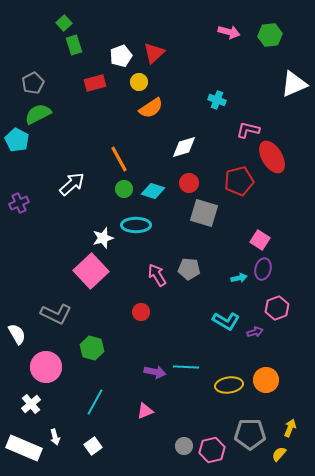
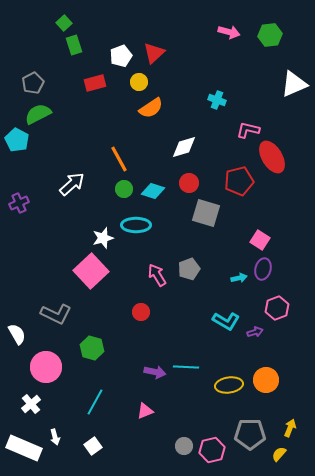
gray square at (204, 213): moved 2 px right
gray pentagon at (189, 269): rotated 25 degrees counterclockwise
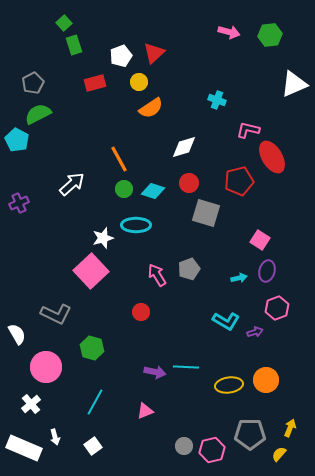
purple ellipse at (263, 269): moved 4 px right, 2 px down
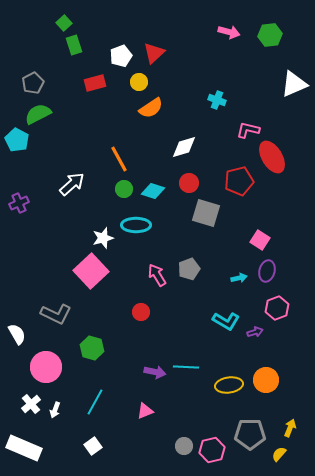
white arrow at (55, 437): moved 27 px up; rotated 35 degrees clockwise
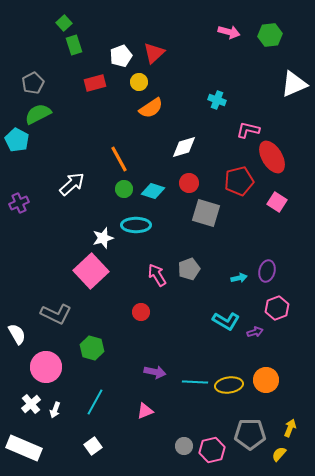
pink square at (260, 240): moved 17 px right, 38 px up
cyan line at (186, 367): moved 9 px right, 15 px down
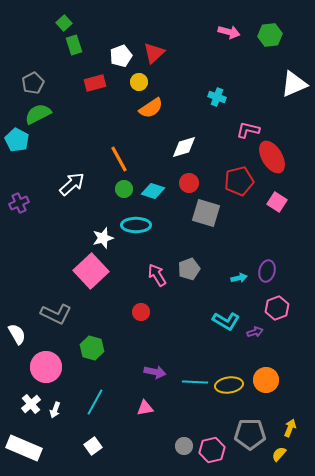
cyan cross at (217, 100): moved 3 px up
pink triangle at (145, 411): moved 3 px up; rotated 12 degrees clockwise
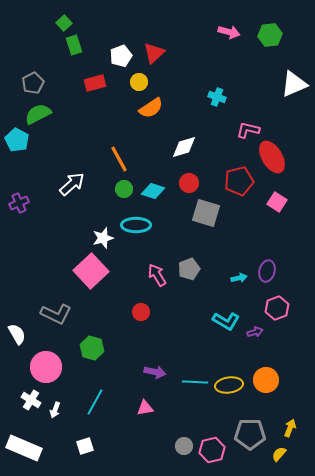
white cross at (31, 404): moved 4 px up; rotated 18 degrees counterclockwise
white square at (93, 446): moved 8 px left; rotated 18 degrees clockwise
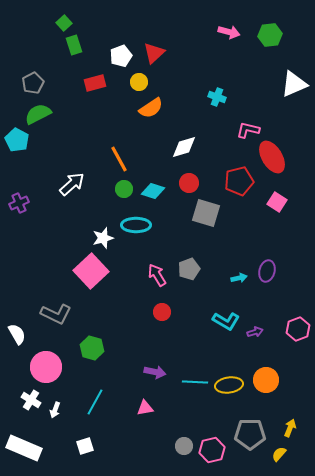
pink hexagon at (277, 308): moved 21 px right, 21 px down
red circle at (141, 312): moved 21 px right
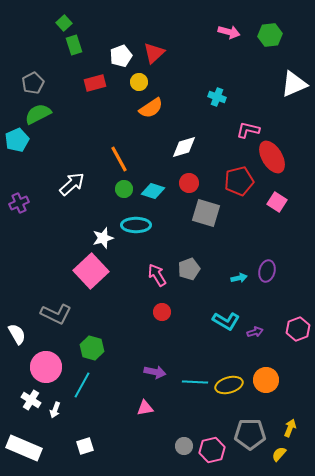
cyan pentagon at (17, 140): rotated 20 degrees clockwise
yellow ellipse at (229, 385): rotated 8 degrees counterclockwise
cyan line at (95, 402): moved 13 px left, 17 px up
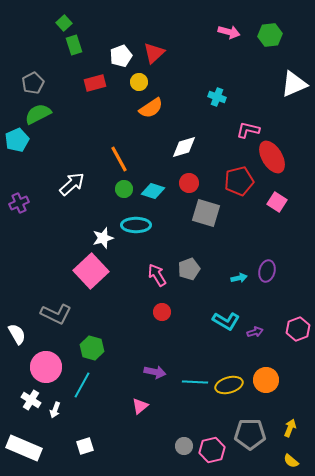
pink triangle at (145, 408): moved 5 px left, 2 px up; rotated 30 degrees counterclockwise
yellow semicircle at (279, 454): moved 12 px right, 7 px down; rotated 91 degrees counterclockwise
